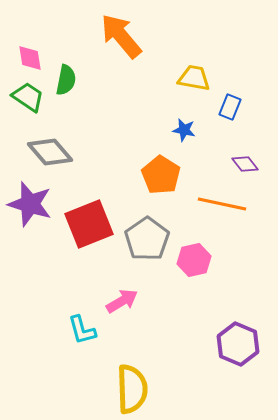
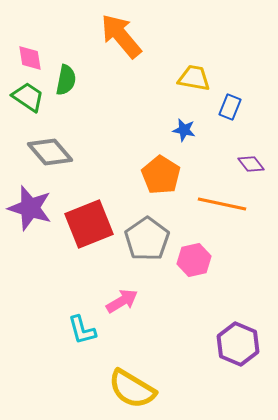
purple diamond: moved 6 px right
purple star: moved 4 px down
yellow semicircle: rotated 123 degrees clockwise
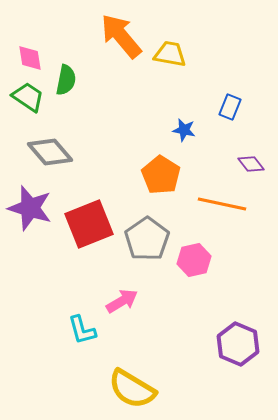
yellow trapezoid: moved 24 px left, 24 px up
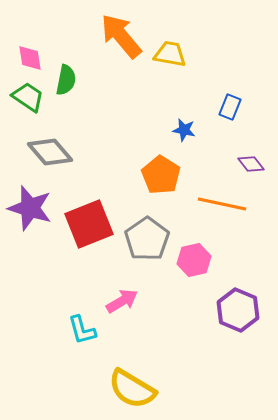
purple hexagon: moved 34 px up
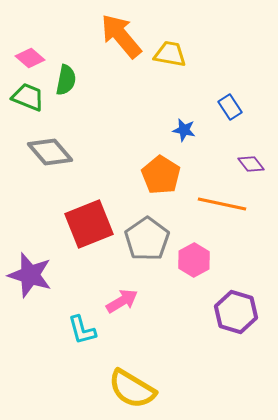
pink diamond: rotated 40 degrees counterclockwise
green trapezoid: rotated 12 degrees counterclockwise
blue rectangle: rotated 55 degrees counterclockwise
purple star: moved 67 px down
pink hexagon: rotated 16 degrees counterclockwise
purple hexagon: moved 2 px left, 2 px down; rotated 6 degrees counterclockwise
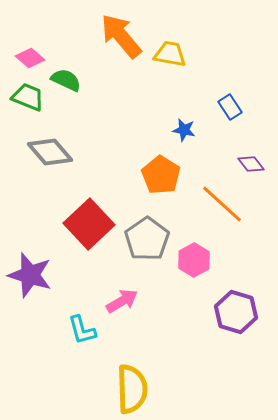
green semicircle: rotated 76 degrees counterclockwise
orange line: rotated 30 degrees clockwise
red square: rotated 21 degrees counterclockwise
yellow semicircle: rotated 123 degrees counterclockwise
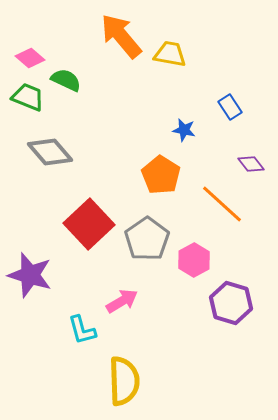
purple hexagon: moved 5 px left, 9 px up
yellow semicircle: moved 8 px left, 8 px up
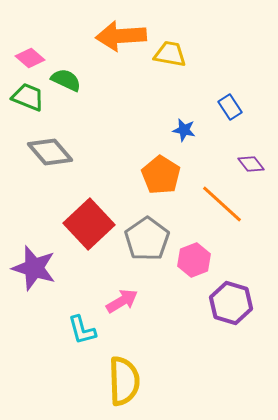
orange arrow: rotated 54 degrees counterclockwise
pink hexagon: rotated 8 degrees clockwise
purple star: moved 4 px right, 7 px up
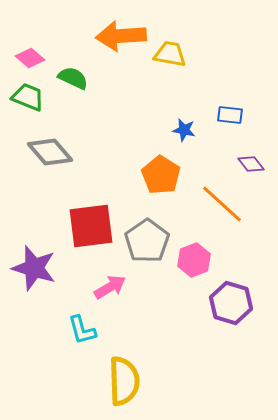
green semicircle: moved 7 px right, 2 px up
blue rectangle: moved 8 px down; rotated 50 degrees counterclockwise
red square: moved 2 px right, 2 px down; rotated 36 degrees clockwise
gray pentagon: moved 2 px down
pink arrow: moved 12 px left, 14 px up
